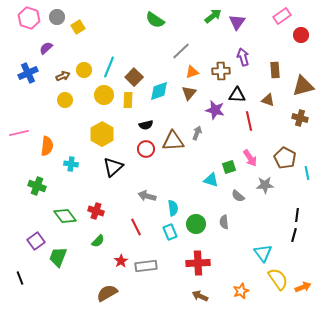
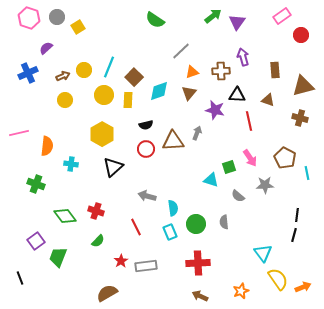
green cross at (37, 186): moved 1 px left, 2 px up
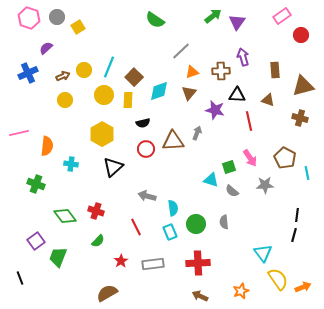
black semicircle at (146, 125): moved 3 px left, 2 px up
gray semicircle at (238, 196): moved 6 px left, 5 px up
gray rectangle at (146, 266): moved 7 px right, 2 px up
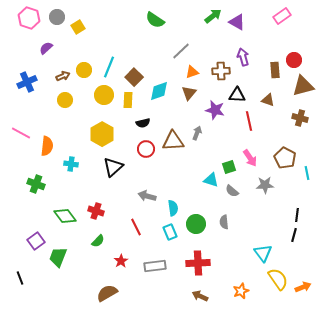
purple triangle at (237, 22): rotated 36 degrees counterclockwise
red circle at (301, 35): moved 7 px left, 25 px down
blue cross at (28, 73): moved 1 px left, 9 px down
pink line at (19, 133): moved 2 px right; rotated 42 degrees clockwise
gray rectangle at (153, 264): moved 2 px right, 2 px down
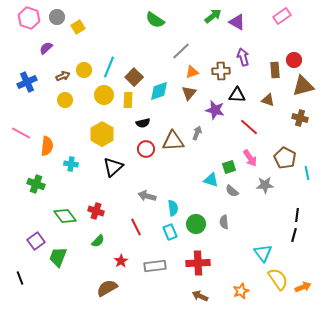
red line at (249, 121): moved 6 px down; rotated 36 degrees counterclockwise
brown semicircle at (107, 293): moved 5 px up
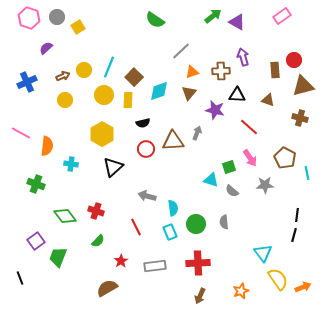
brown arrow at (200, 296): rotated 91 degrees counterclockwise
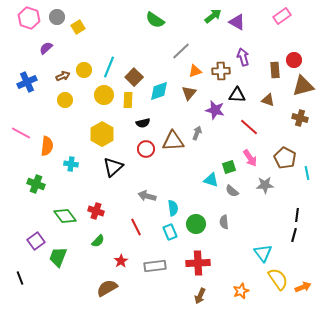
orange triangle at (192, 72): moved 3 px right, 1 px up
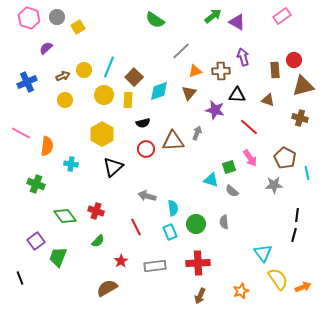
gray star at (265, 185): moved 9 px right
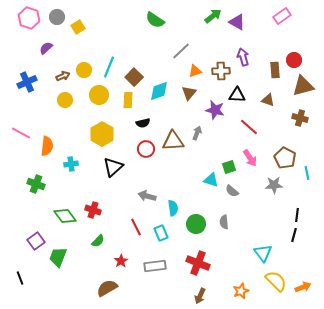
yellow circle at (104, 95): moved 5 px left
cyan cross at (71, 164): rotated 16 degrees counterclockwise
red cross at (96, 211): moved 3 px left, 1 px up
cyan rectangle at (170, 232): moved 9 px left, 1 px down
red cross at (198, 263): rotated 25 degrees clockwise
yellow semicircle at (278, 279): moved 2 px left, 2 px down; rotated 10 degrees counterclockwise
